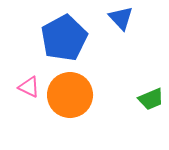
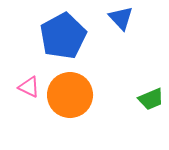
blue pentagon: moved 1 px left, 2 px up
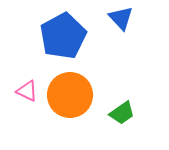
pink triangle: moved 2 px left, 4 px down
green trapezoid: moved 29 px left, 14 px down; rotated 12 degrees counterclockwise
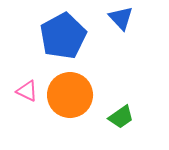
green trapezoid: moved 1 px left, 4 px down
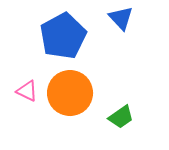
orange circle: moved 2 px up
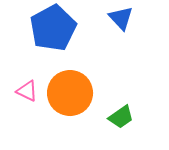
blue pentagon: moved 10 px left, 8 px up
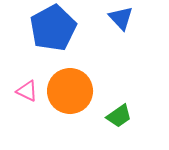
orange circle: moved 2 px up
green trapezoid: moved 2 px left, 1 px up
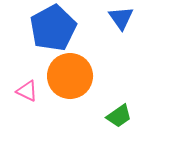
blue triangle: rotated 8 degrees clockwise
orange circle: moved 15 px up
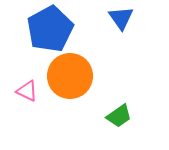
blue pentagon: moved 3 px left, 1 px down
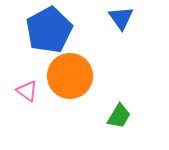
blue pentagon: moved 1 px left, 1 px down
pink triangle: rotated 10 degrees clockwise
green trapezoid: rotated 24 degrees counterclockwise
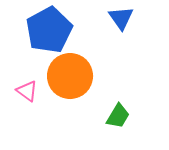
green trapezoid: moved 1 px left
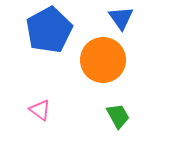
orange circle: moved 33 px right, 16 px up
pink triangle: moved 13 px right, 19 px down
green trapezoid: rotated 60 degrees counterclockwise
